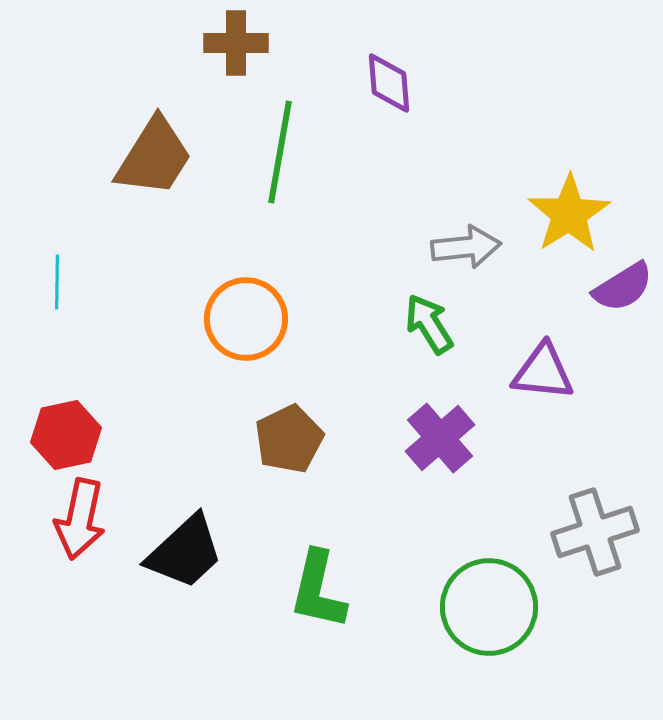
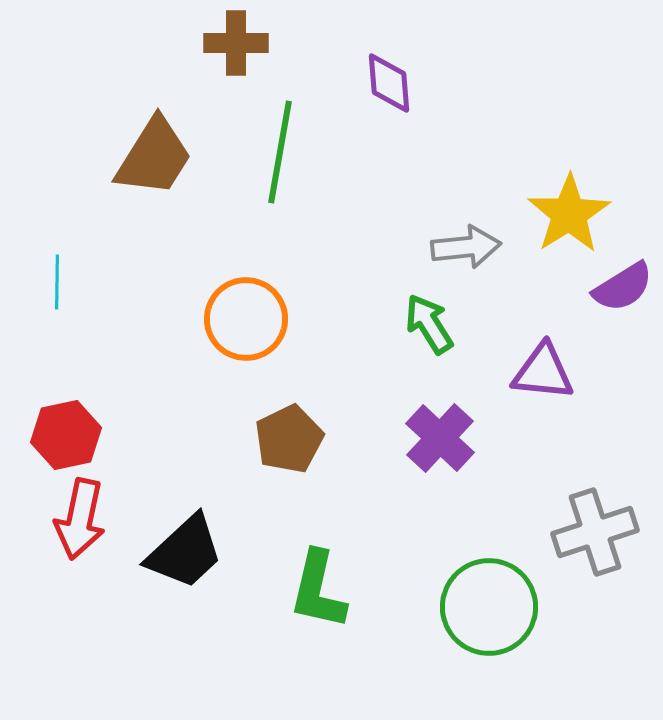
purple cross: rotated 6 degrees counterclockwise
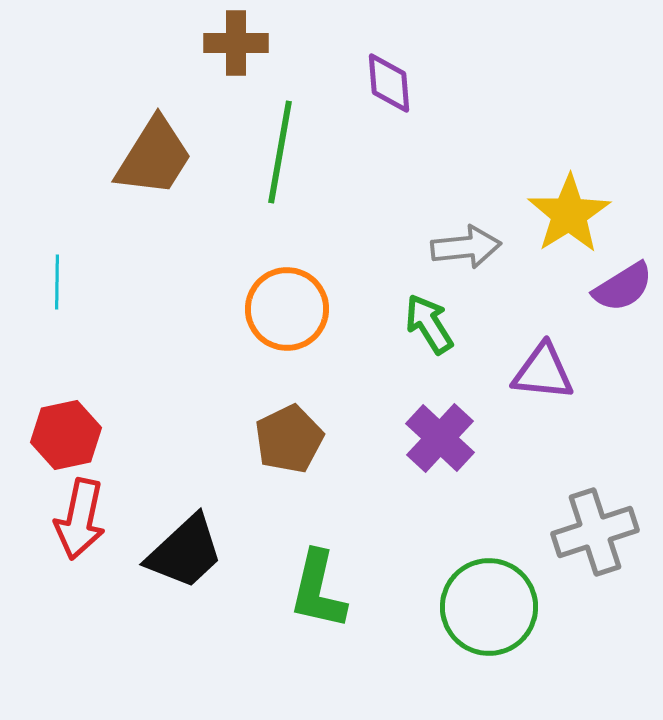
orange circle: moved 41 px right, 10 px up
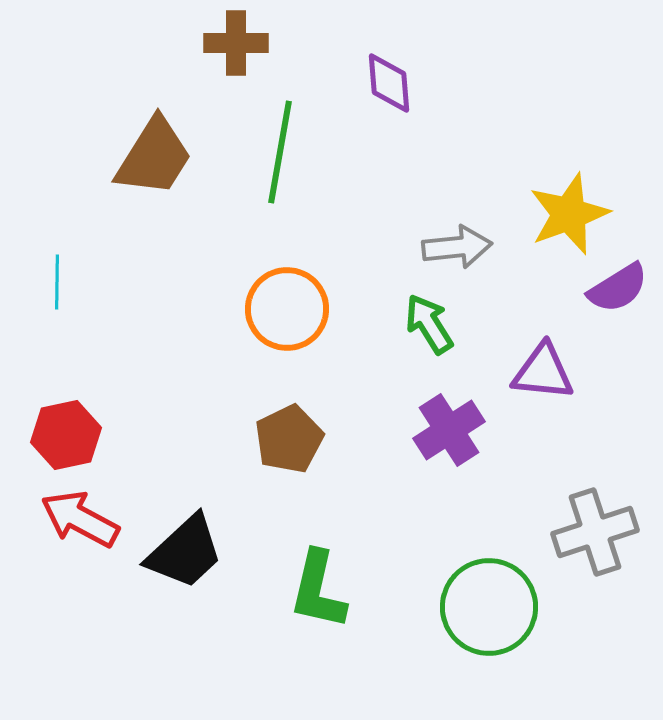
yellow star: rotated 12 degrees clockwise
gray arrow: moved 9 px left
purple semicircle: moved 5 px left, 1 px down
purple cross: moved 9 px right, 8 px up; rotated 14 degrees clockwise
red arrow: rotated 106 degrees clockwise
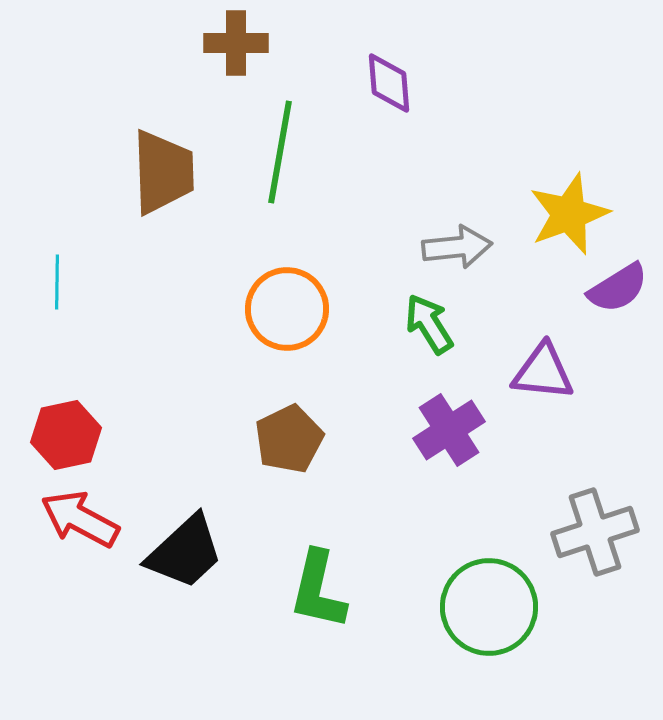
brown trapezoid: moved 9 px right, 15 px down; rotated 34 degrees counterclockwise
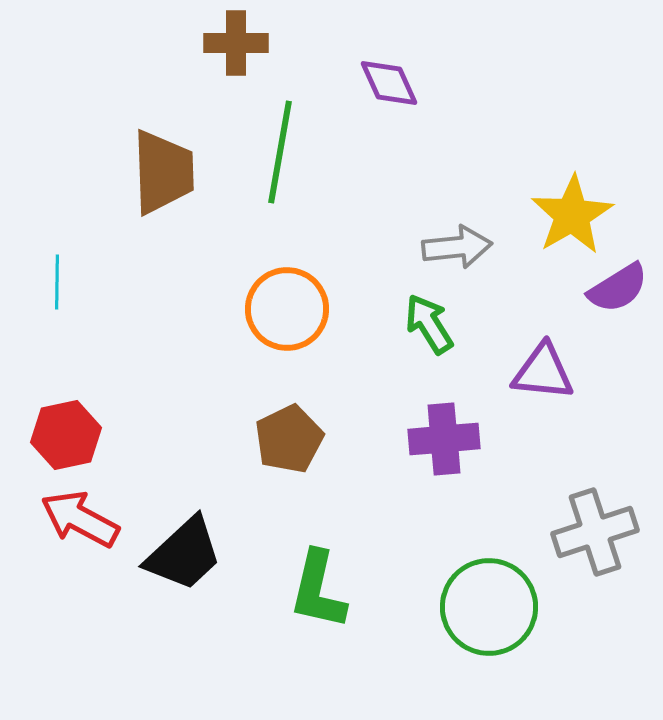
purple diamond: rotated 20 degrees counterclockwise
yellow star: moved 3 px right, 1 px down; rotated 10 degrees counterclockwise
purple cross: moved 5 px left, 9 px down; rotated 28 degrees clockwise
black trapezoid: moved 1 px left, 2 px down
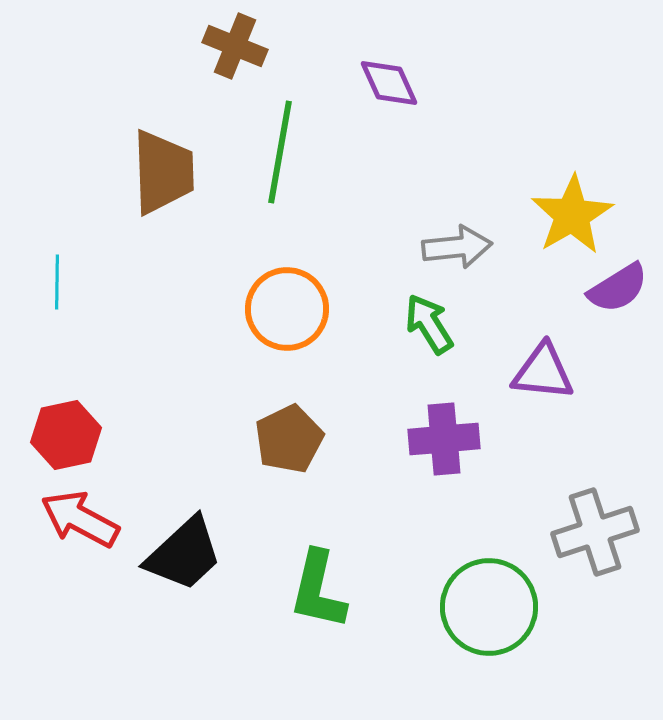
brown cross: moved 1 px left, 3 px down; rotated 22 degrees clockwise
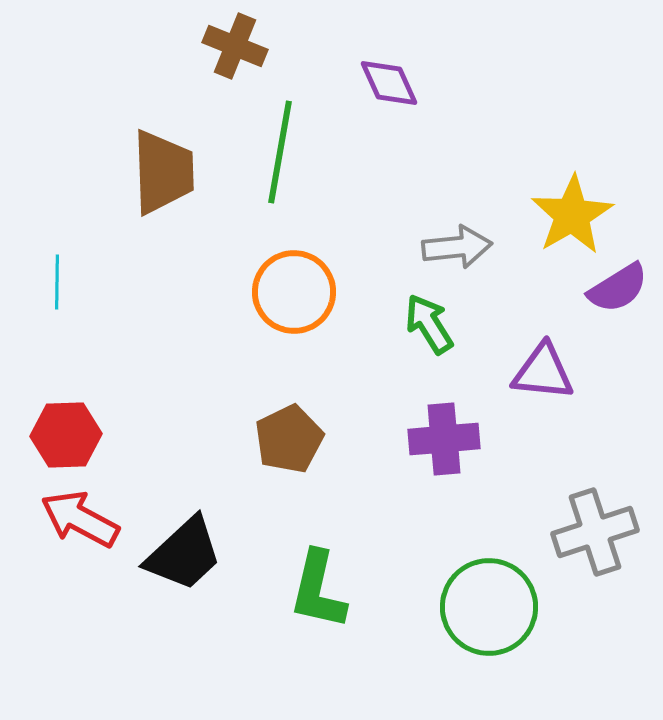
orange circle: moved 7 px right, 17 px up
red hexagon: rotated 10 degrees clockwise
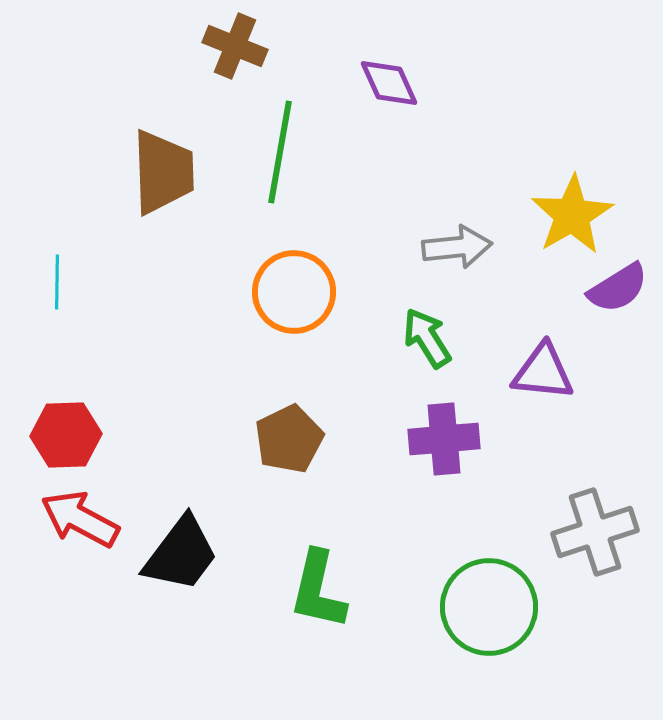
green arrow: moved 2 px left, 14 px down
black trapezoid: moved 3 px left; rotated 10 degrees counterclockwise
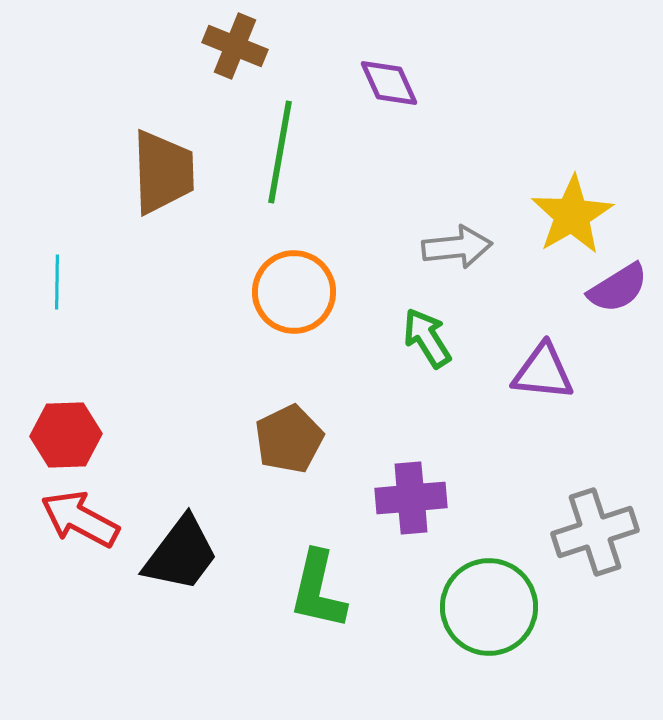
purple cross: moved 33 px left, 59 px down
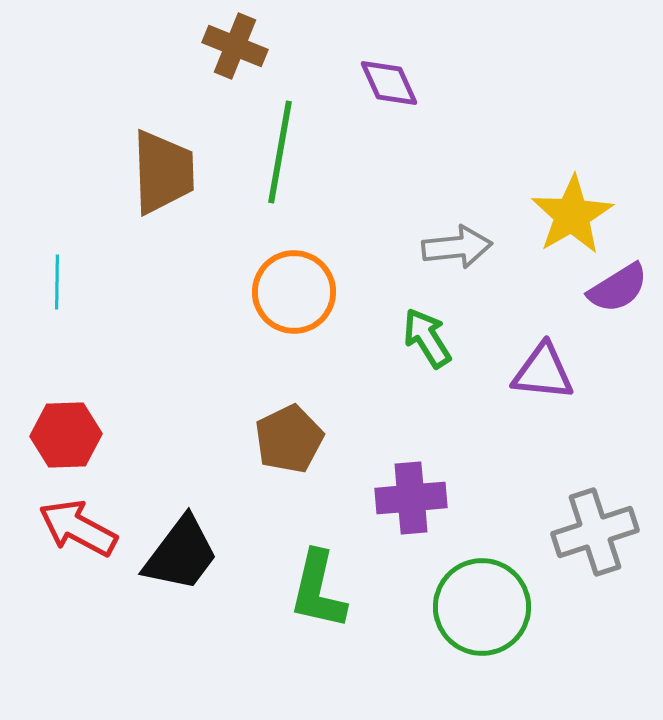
red arrow: moved 2 px left, 9 px down
green circle: moved 7 px left
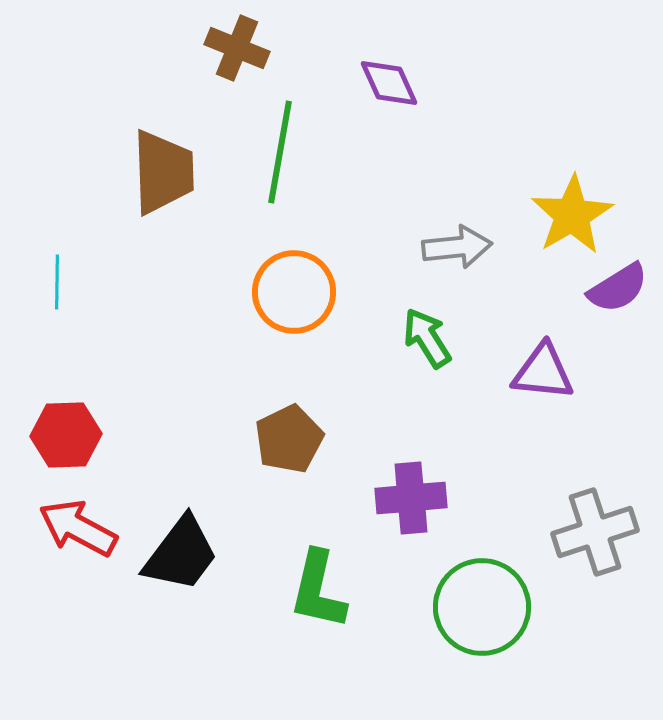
brown cross: moved 2 px right, 2 px down
